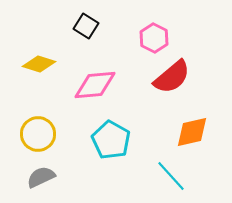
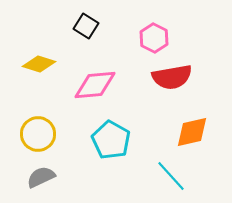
red semicircle: rotated 30 degrees clockwise
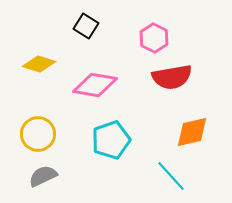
pink diamond: rotated 15 degrees clockwise
cyan pentagon: rotated 24 degrees clockwise
gray semicircle: moved 2 px right, 1 px up
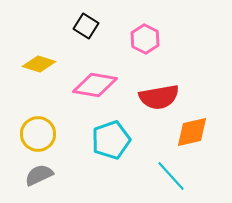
pink hexagon: moved 9 px left, 1 px down
red semicircle: moved 13 px left, 20 px down
gray semicircle: moved 4 px left, 1 px up
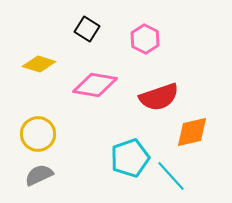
black square: moved 1 px right, 3 px down
red semicircle: rotated 9 degrees counterclockwise
cyan pentagon: moved 19 px right, 18 px down
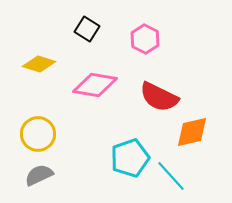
red semicircle: rotated 45 degrees clockwise
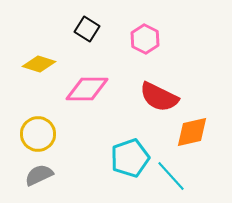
pink diamond: moved 8 px left, 4 px down; rotated 9 degrees counterclockwise
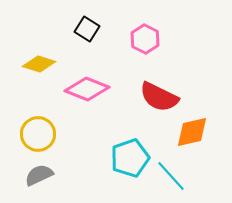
pink diamond: rotated 21 degrees clockwise
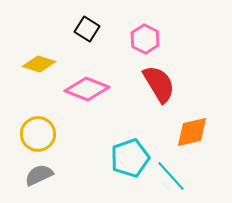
red semicircle: moved 13 px up; rotated 147 degrees counterclockwise
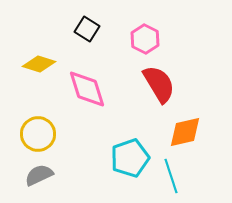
pink diamond: rotated 51 degrees clockwise
orange diamond: moved 7 px left
cyan line: rotated 24 degrees clockwise
